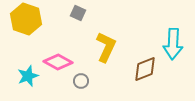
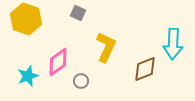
pink diamond: rotated 64 degrees counterclockwise
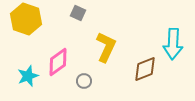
gray circle: moved 3 px right
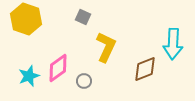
gray square: moved 5 px right, 4 px down
pink diamond: moved 6 px down
cyan star: moved 1 px right
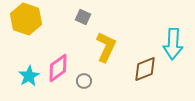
cyan star: rotated 10 degrees counterclockwise
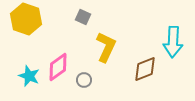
cyan arrow: moved 2 px up
pink diamond: moved 1 px up
cyan star: rotated 20 degrees counterclockwise
gray circle: moved 1 px up
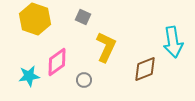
yellow hexagon: moved 9 px right
cyan arrow: rotated 12 degrees counterclockwise
pink diamond: moved 1 px left, 5 px up
cyan star: rotated 30 degrees counterclockwise
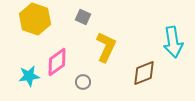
brown diamond: moved 1 px left, 4 px down
gray circle: moved 1 px left, 2 px down
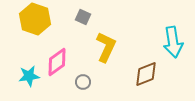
brown diamond: moved 2 px right, 1 px down
